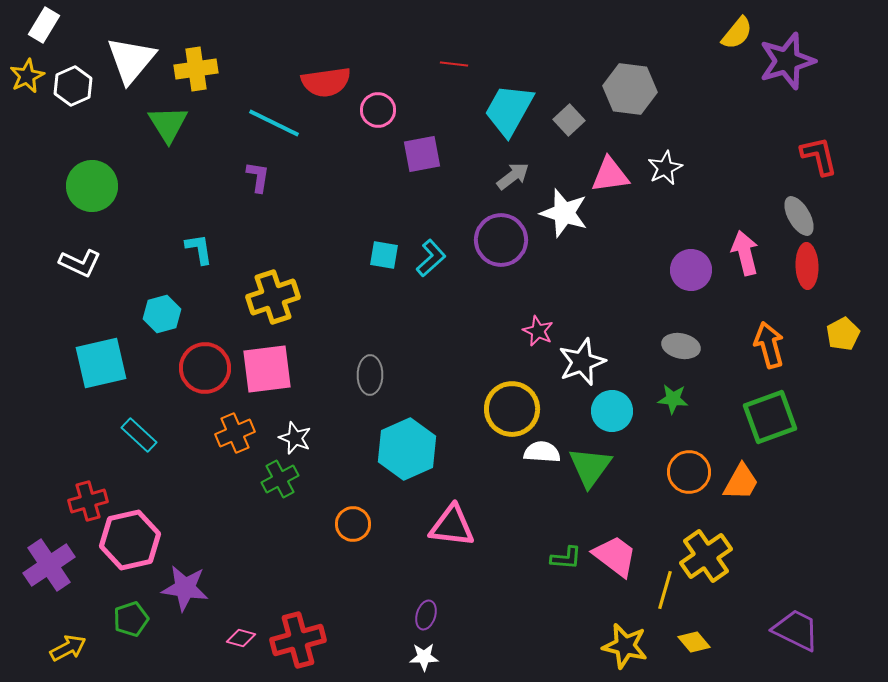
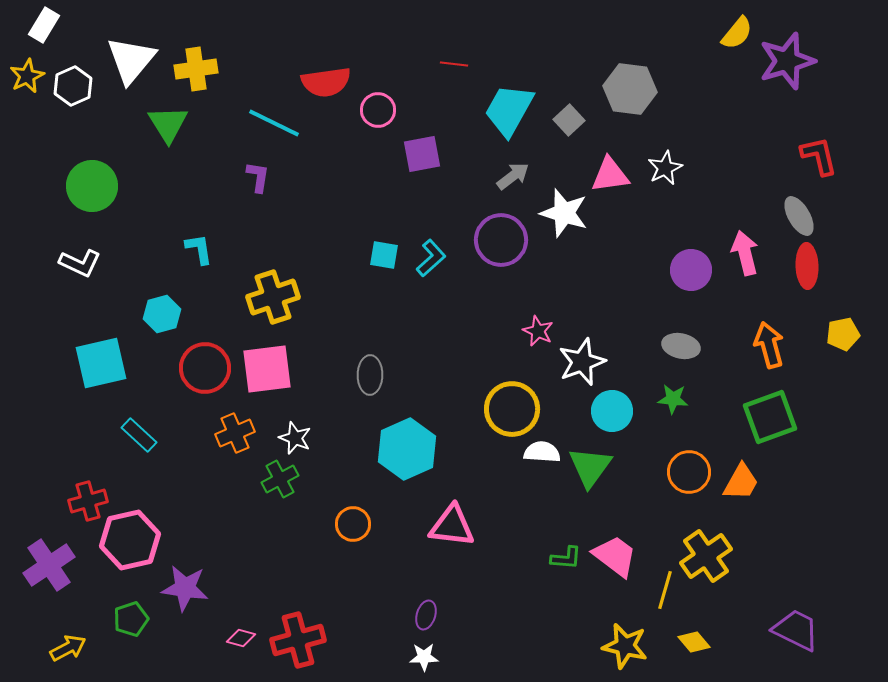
yellow pentagon at (843, 334): rotated 16 degrees clockwise
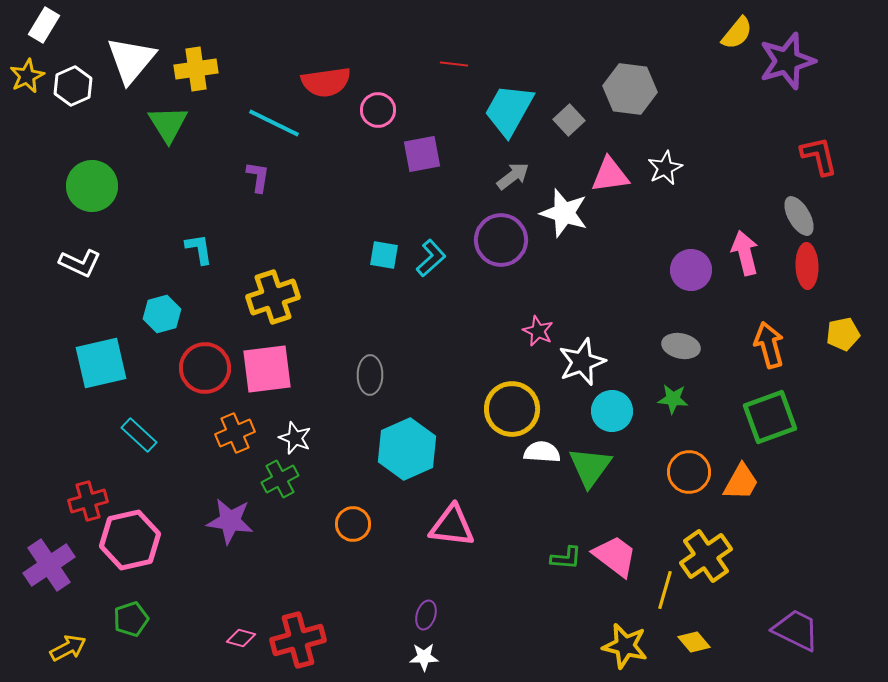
purple star at (185, 588): moved 45 px right, 67 px up
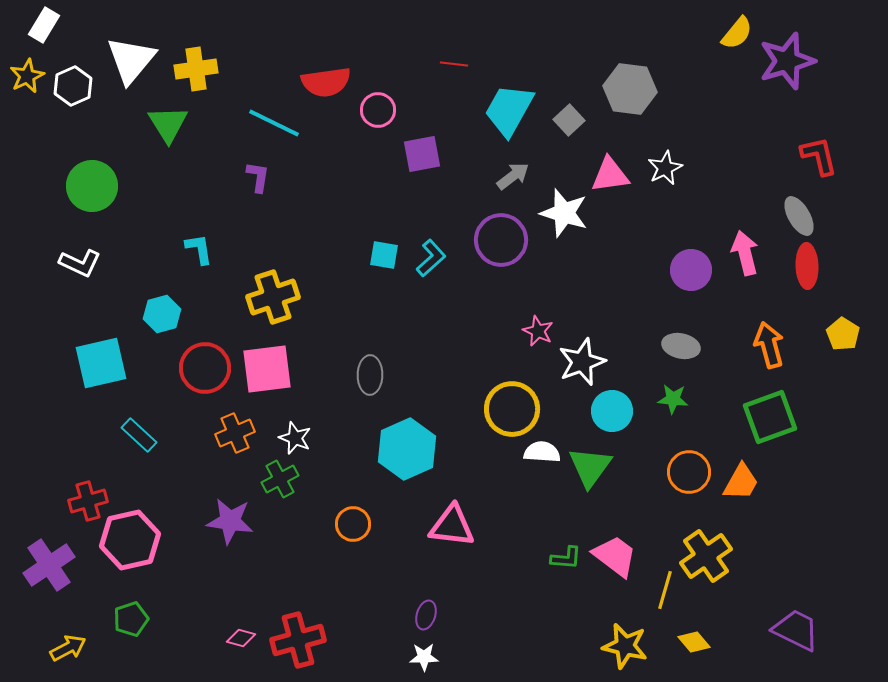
yellow pentagon at (843, 334): rotated 28 degrees counterclockwise
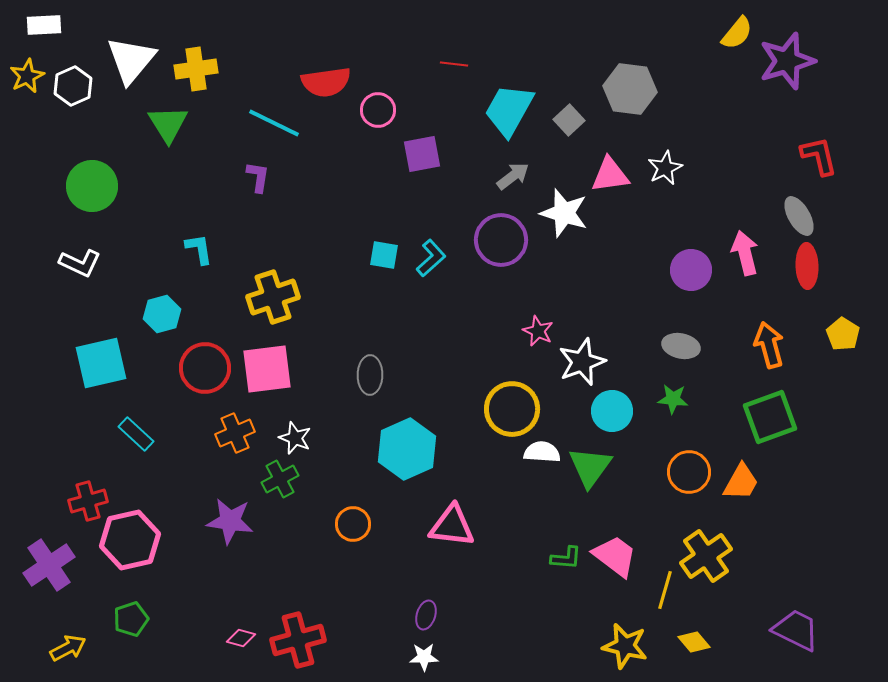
white rectangle at (44, 25): rotated 56 degrees clockwise
cyan rectangle at (139, 435): moved 3 px left, 1 px up
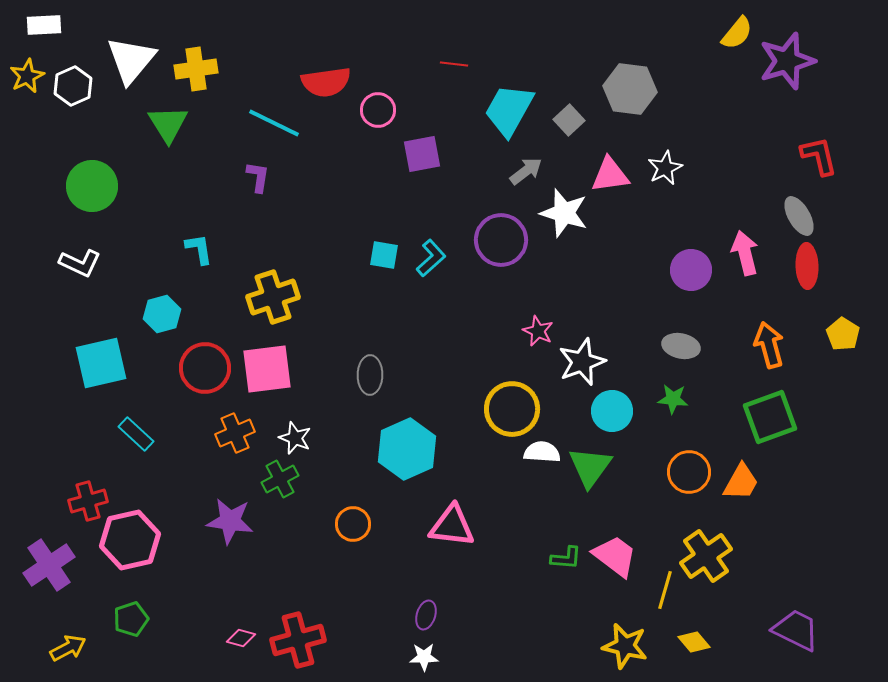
gray arrow at (513, 176): moved 13 px right, 5 px up
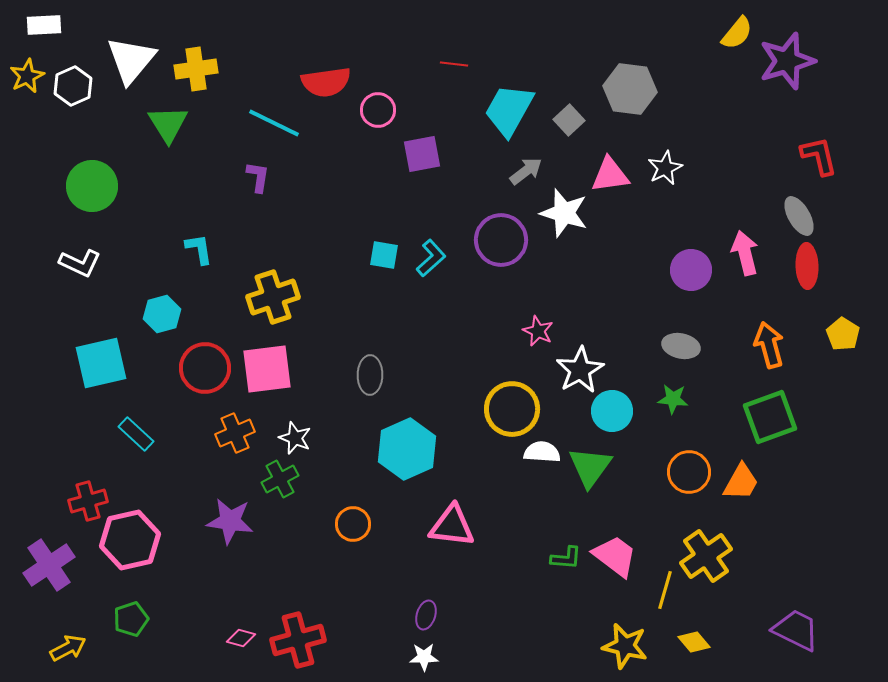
white star at (582, 362): moved 2 px left, 8 px down; rotated 9 degrees counterclockwise
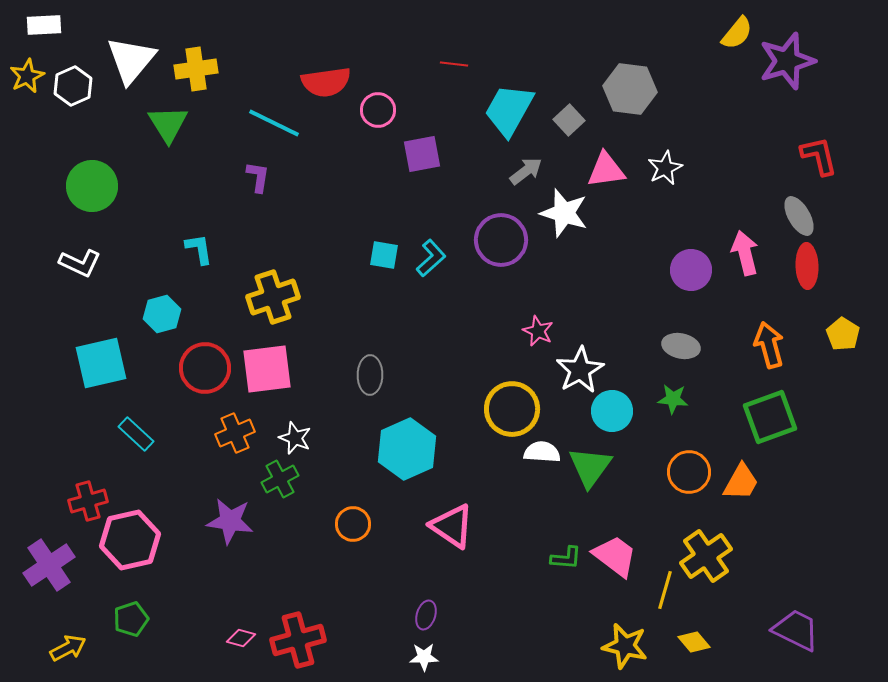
pink triangle at (610, 175): moved 4 px left, 5 px up
pink triangle at (452, 526): rotated 27 degrees clockwise
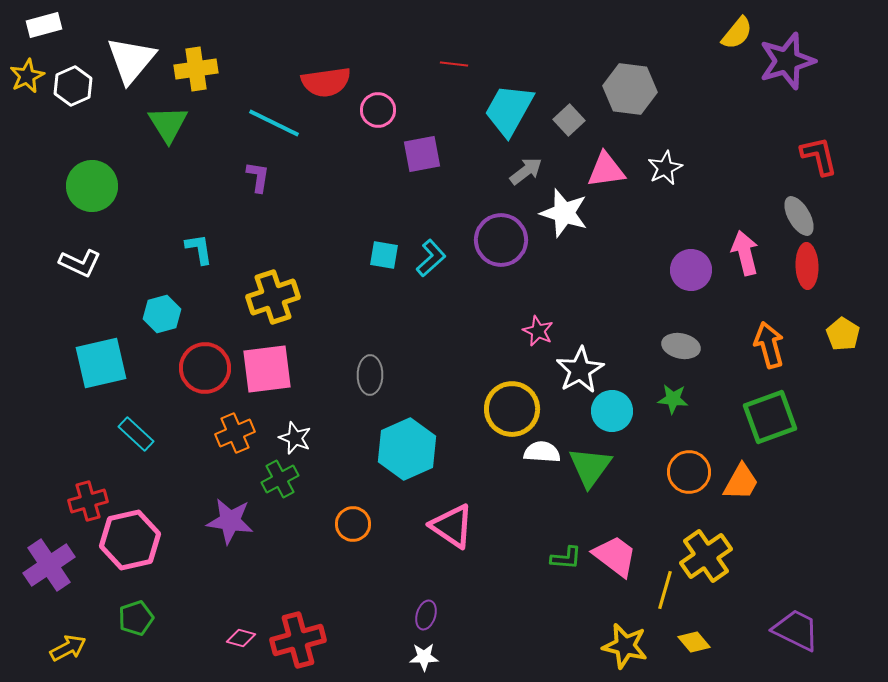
white rectangle at (44, 25): rotated 12 degrees counterclockwise
green pentagon at (131, 619): moved 5 px right, 1 px up
